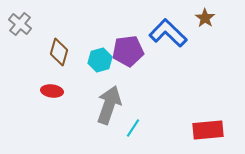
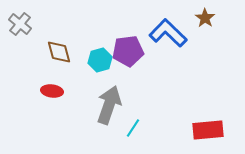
brown diamond: rotated 32 degrees counterclockwise
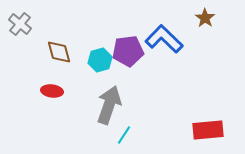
blue L-shape: moved 4 px left, 6 px down
cyan line: moved 9 px left, 7 px down
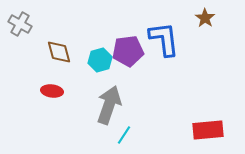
gray cross: rotated 10 degrees counterclockwise
blue L-shape: rotated 39 degrees clockwise
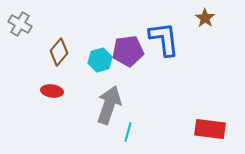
brown diamond: rotated 56 degrees clockwise
red rectangle: moved 2 px right, 1 px up; rotated 12 degrees clockwise
cyan line: moved 4 px right, 3 px up; rotated 18 degrees counterclockwise
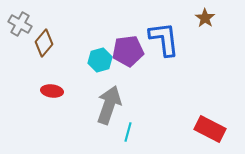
brown diamond: moved 15 px left, 9 px up
red rectangle: rotated 20 degrees clockwise
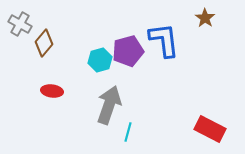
blue L-shape: moved 1 px down
purple pentagon: rotated 8 degrees counterclockwise
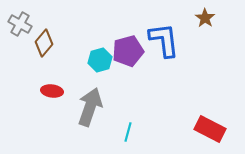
gray arrow: moved 19 px left, 2 px down
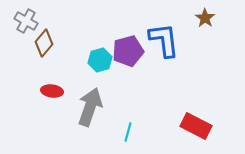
gray cross: moved 6 px right, 3 px up
red rectangle: moved 14 px left, 3 px up
